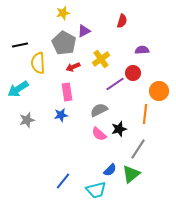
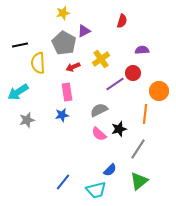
cyan arrow: moved 3 px down
blue star: moved 1 px right
green triangle: moved 8 px right, 7 px down
blue line: moved 1 px down
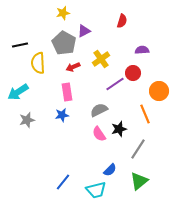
orange line: rotated 30 degrees counterclockwise
pink semicircle: rotated 14 degrees clockwise
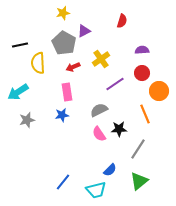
red circle: moved 9 px right
black star: rotated 14 degrees clockwise
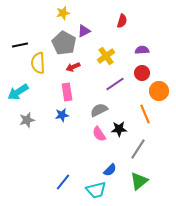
yellow cross: moved 5 px right, 3 px up
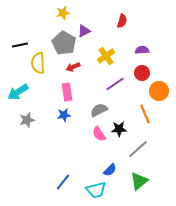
blue star: moved 2 px right
gray line: rotated 15 degrees clockwise
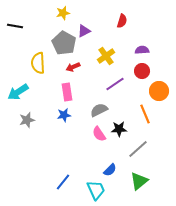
black line: moved 5 px left, 19 px up; rotated 21 degrees clockwise
red circle: moved 2 px up
cyan trapezoid: rotated 100 degrees counterclockwise
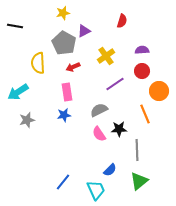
gray line: moved 1 px left, 1 px down; rotated 50 degrees counterclockwise
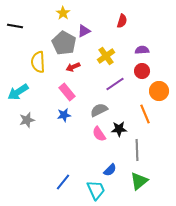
yellow star: rotated 24 degrees counterclockwise
yellow semicircle: moved 1 px up
pink rectangle: rotated 30 degrees counterclockwise
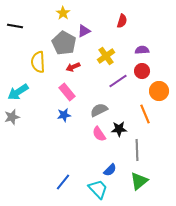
purple line: moved 3 px right, 3 px up
gray star: moved 15 px left, 3 px up
cyan trapezoid: moved 2 px right, 1 px up; rotated 20 degrees counterclockwise
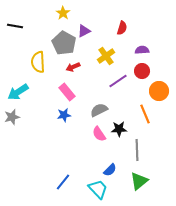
red semicircle: moved 7 px down
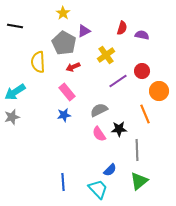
purple semicircle: moved 15 px up; rotated 16 degrees clockwise
yellow cross: moved 1 px up
cyan arrow: moved 3 px left
blue line: rotated 42 degrees counterclockwise
